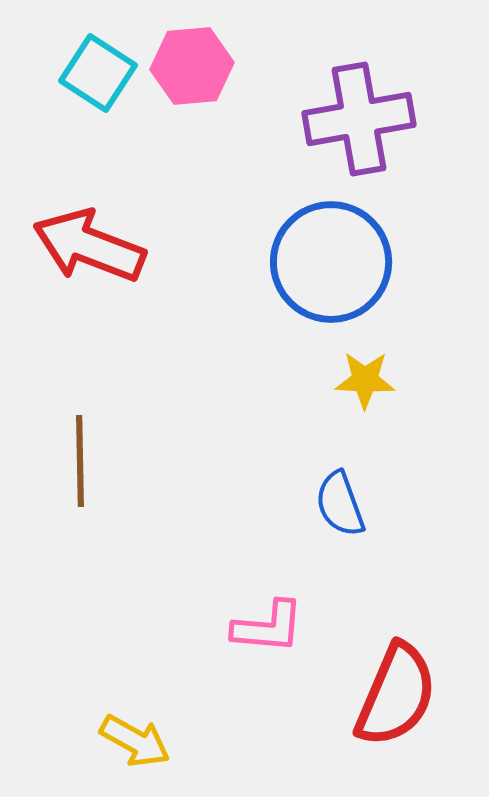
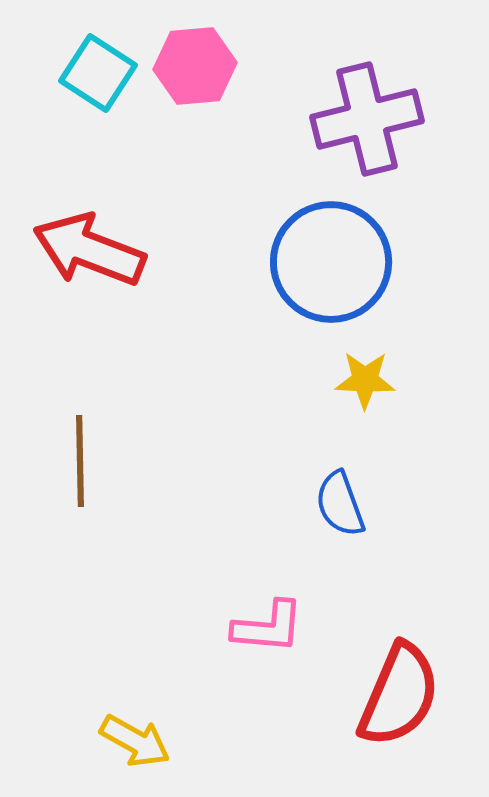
pink hexagon: moved 3 px right
purple cross: moved 8 px right; rotated 4 degrees counterclockwise
red arrow: moved 4 px down
red semicircle: moved 3 px right
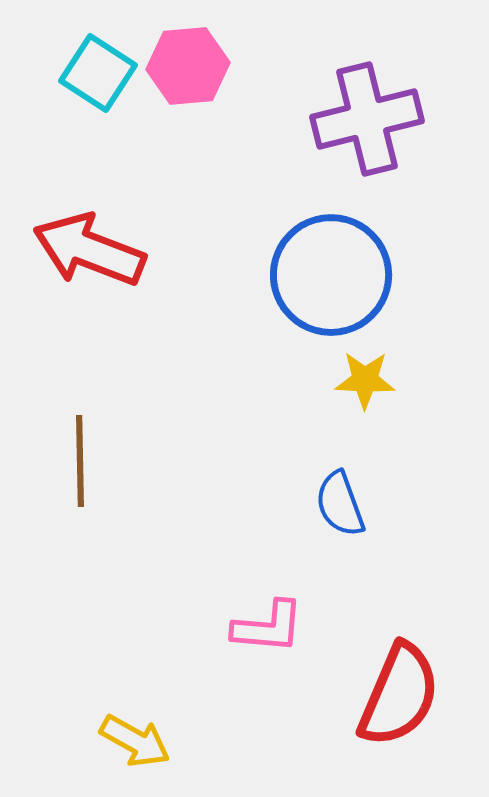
pink hexagon: moved 7 px left
blue circle: moved 13 px down
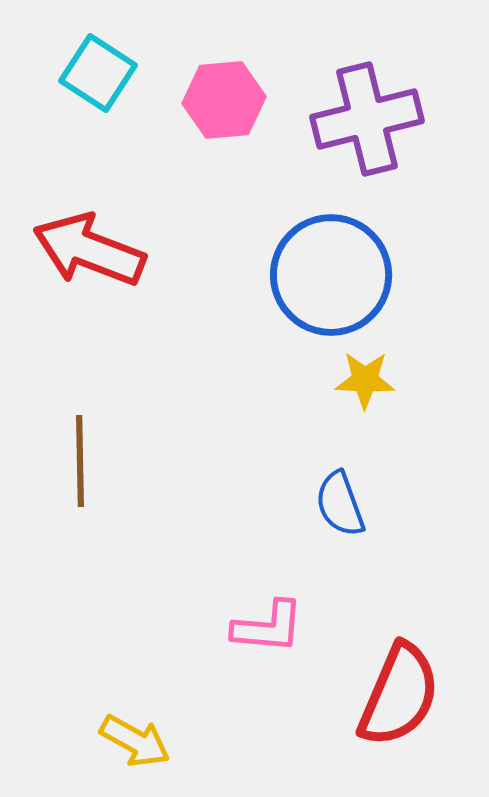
pink hexagon: moved 36 px right, 34 px down
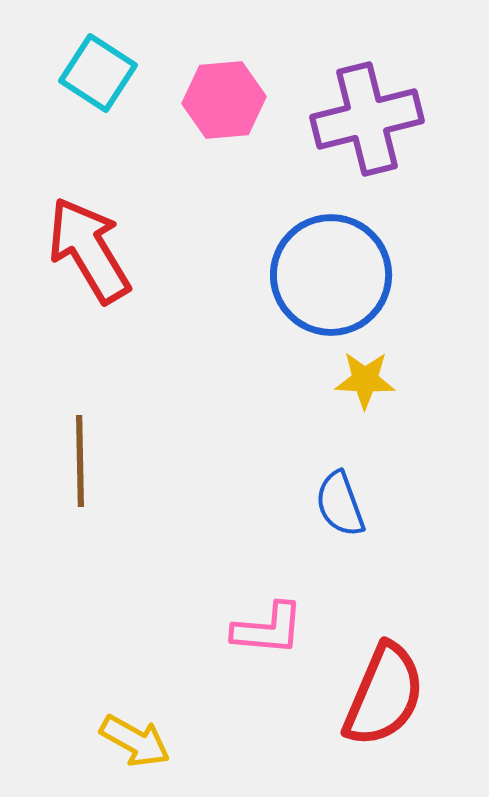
red arrow: rotated 38 degrees clockwise
pink L-shape: moved 2 px down
red semicircle: moved 15 px left
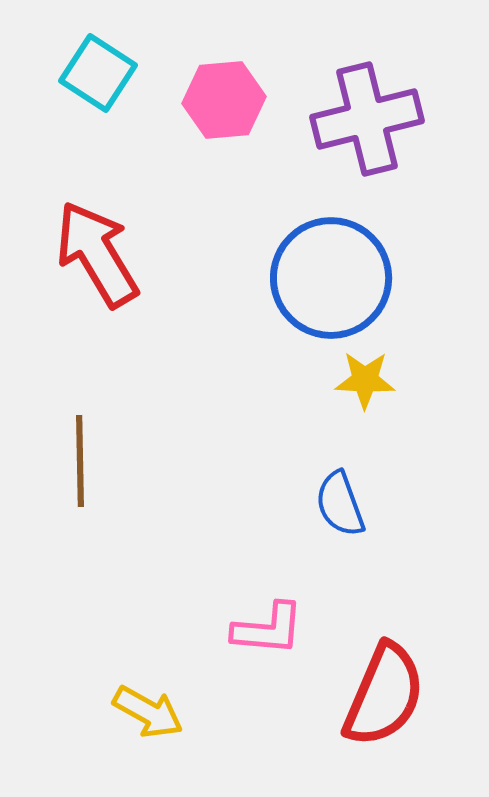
red arrow: moved 8 px right, 4 px down
blue circle: moved 3 px down
yellow arrow: moved 13 px right, 29 px up
